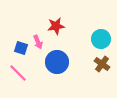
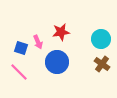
red star: moved 5 px right, 6 px down
pink line: moved 1 px right, 1 px up
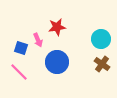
red star: moved 4 px left, 5 px up
pink arrow: moved 2 px up
